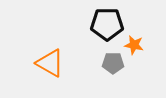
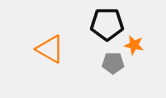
orange triangle: moved 14 px up
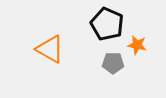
black pentagon: rotated 24 degrees clockwise
orange star: moved 3 px right
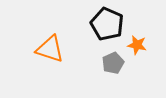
orange triangle: rotated 12 degrees counterclockwise
gray pentagon: rotated 25 degrees counterclockwise
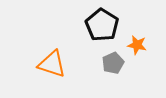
black pentagon: moved 5 px left, 1 px down; rotated 8 degrees clockwise
orange triangle: moved 2 px right, 15 px down
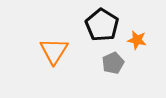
orange star: moved 5 px up
orange triangle: moved 2 px right, 13 px up; rotated 44 degrees clockwise
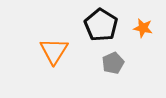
black pentagon: moved 1 px left
orange star: moved 6 px right, 12 px up
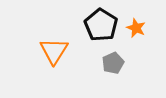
orange star: moved 7 px left; rotated 12 degrees clockwise
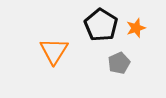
orange star: rotated 30 degrees clockwise
gray pentagon: moved 6 px right
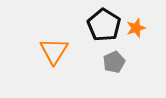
black pentagon: moved 3 px right
gray pentagon: moved 5 px left, 1 px up
